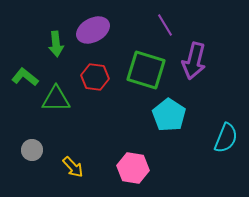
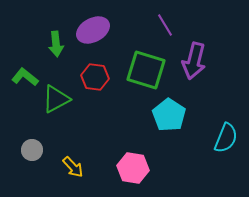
green triangle: rotated 28 degrees counterclockwise
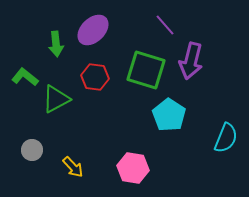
purple line: rotated 10 degrees counterclockwise
purple ellipse: rotated 16 degrees counterclockwise
purple arrow: moved 3 px left
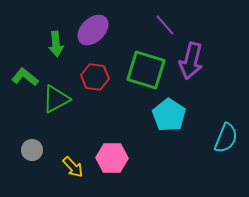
pink hexagon: moved 21 px left, 10 px up; rotated 8 degrees counterclockwise
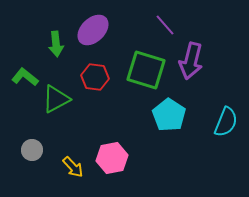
cyan semicircle: moved 16 px up
pink hexagon: rotated 12 degrees counterclockwise
